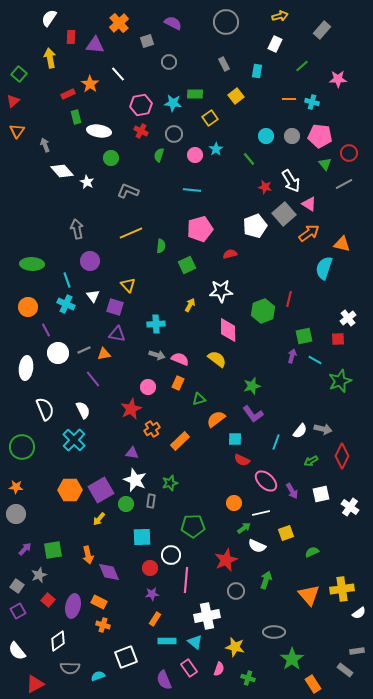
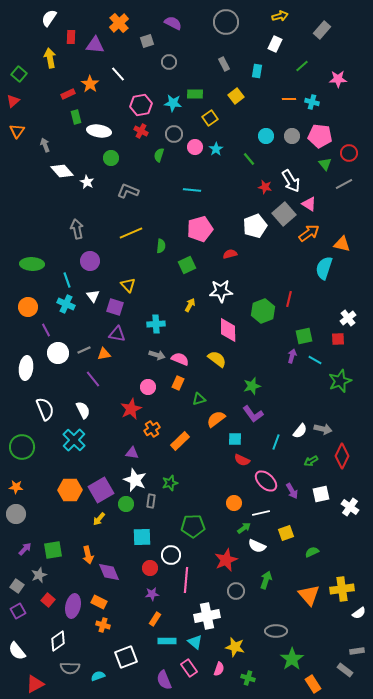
pink circle at (195, 155): moved 8 px up
gray ellipse at (274, 632): moved 2 px right, 1 px up
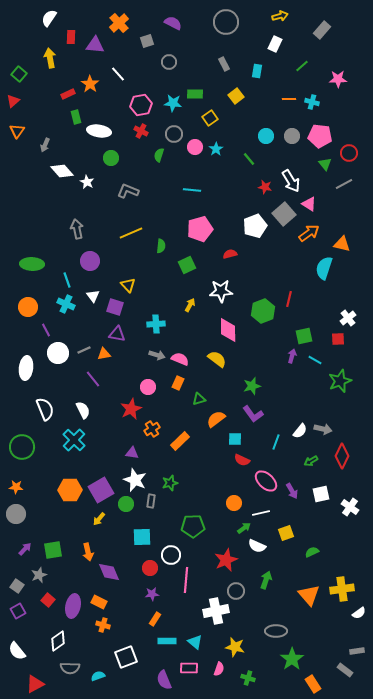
gray arrow at (45, 145): rotated 136 degrees counterclockwise
orange arrow at (88, 555): moved 3 px up
white cross at (207, 616): moved 9 px right, 5 px up
pink rectangle at (189, 668): rotated 54 degrees counterclockwise
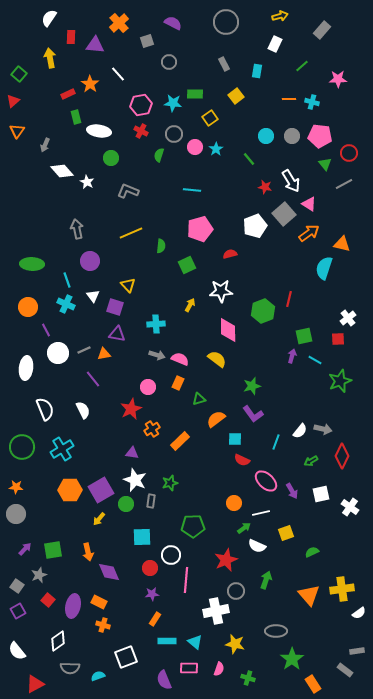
cyan cross at (74, 440): moved 12 px left, 9 px down; rotated 15 degrees clockwise
yellow star at (235, 647): moved 3 px up
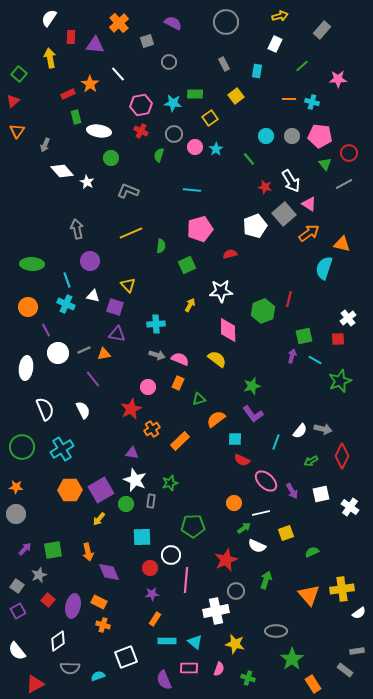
white triangle at (93, 296): rotated 40 degrees counterclockwise
